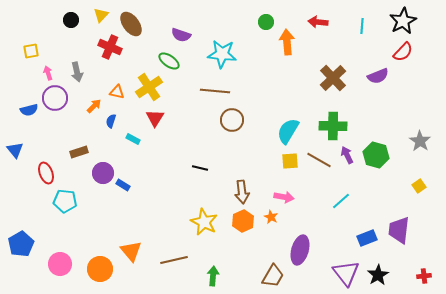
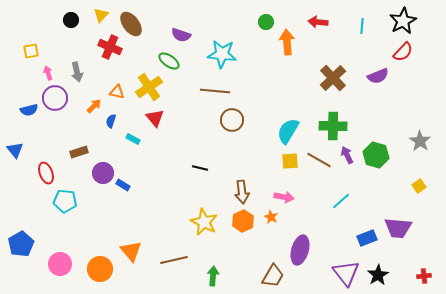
red triangle at (155, 118): rotated 12 degrees counterclockwise
purple trapezoid at (399, 230): moved 1 px left, 2 px up; rotated 92 degrees counterclockwise
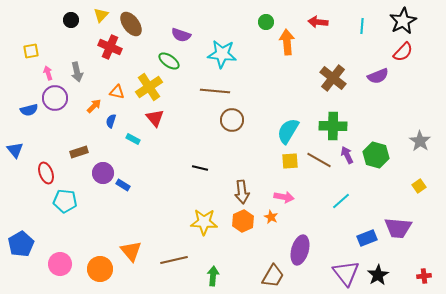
brown cross at (333, 78): rotated 8 degrees counterclockwise
yellow star at (204, 222): rotated 24 degrees counterclockwise
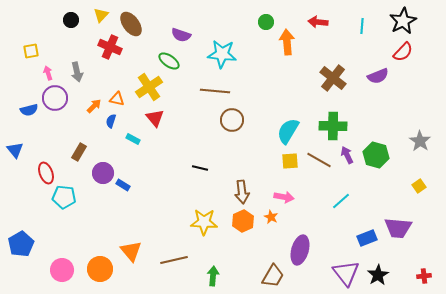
orange triangle at (117, 92): moved 7 px down
brown rectangle at (79, 152): rotated 42 degrees counterclockwise
cyan pentagon at (65, 201): moved 1 px left, 4 px up
pink circle at (60, 264): moved 2 px right, 6 px down
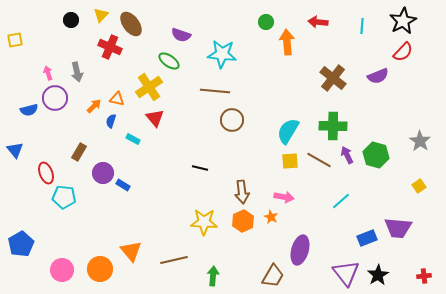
yellow square at (31, 51): moved 16 px left, 11 px up
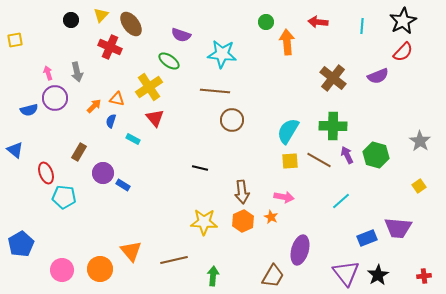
blue triangle at (15, 150): rotated 12 degrees counterclockwise
